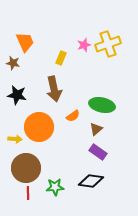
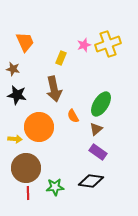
brown star: moved 6 px down
green ellipse: moved 1 px left, 1 px up; rotated 70 degrees counterclockwise
orange semicircle: rotated 96 degrees clockwise
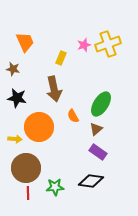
black star: moved 3 px down
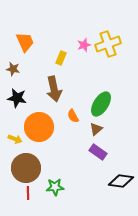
yellow arrow: rotated 16 degrees clockwise
black diamond: moved 30 px right
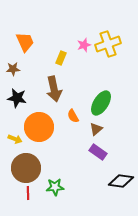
brown star: rotated 16 degrees counterclockwise
green ellipse: moved 1 px up
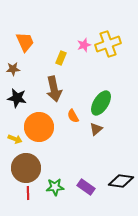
purple rectangle: moved 12 px left, 35 px down
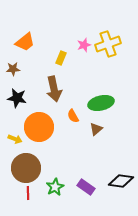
orange trapezoid: rotated 75 degrees clockwise
green ellipse: rotated 45 degrees clockwise
green star: rotated 24 degrees counterclockwise
